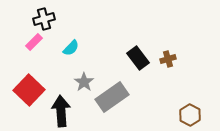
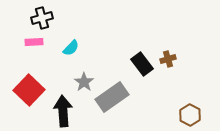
black cross: moved 2 px left, 1 px up
pink rectangle: rotated 42 degrees clockwise
black rectangle: moved 4 px right, 6 px down
black arrow: moved 2 px right
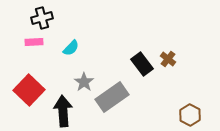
brown cross: rotated 35 degrees counterclockwise
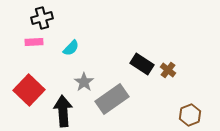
brown cross: moved 11 px down
black rectangle: rotated 20 degrees counterclockwise
gray rectangle: moved 2 px down
brown hexagon: rotated 10 degrees clockwise
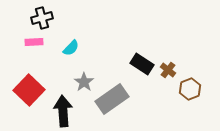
brown hexagon: moved 26 px up
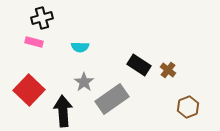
pink rectangle: rotated 18 degrees clockwise
cyan semicircle: moved 9 px right, 1 px up; rotated 48 degrees clockwise
black rectangle: moved 3 px left, 1 px down
brown hexagon: moved 2 px left, 18 px down
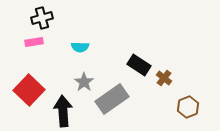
pink rectangle: rotated 24 degrees counterclockwise
brown cross: moved 4 px left, 8 px down
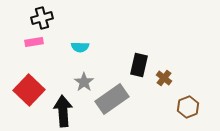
black rectangle: rotated 70 degrees clockwise
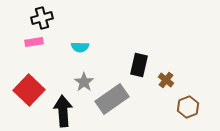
brown cross: moved 2 px right, 2 px down
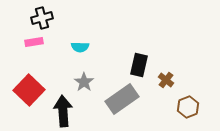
gray rectangle: moved 10 px right
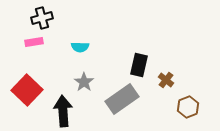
red square: moved 2 px left
